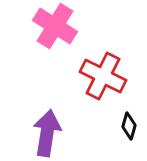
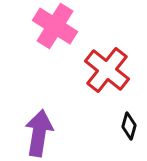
red cross: moved 4 px right, 6 px up; rotated 12 degrees clockwise
purple arrow: moved 8 px left
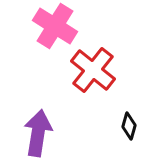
red cross: moved 14 px left
purple arrow: moved 1 px left
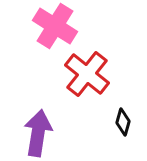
red cross: moved 6 px left, 4 px down
black diamond: moved 6 px left, 4 px up
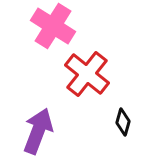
pink cross: moved 2 px left
purple arrow: moved 2 px up; rotated 12 degrees clockwise
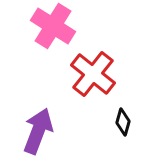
red cross: moved 6 px right
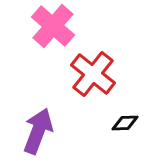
pink cross: rotated 9 degrees clockwise
black diamond: moved 2 px right, 1 px down; rotated 72 degrees clockwise
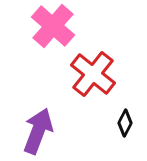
black diamond: rotated 60 degrees counterclockwise
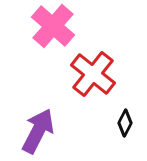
purple arrow: rotated 6 degrees clockwise
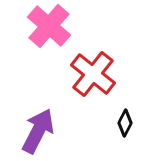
pink cross: moved 4 px left
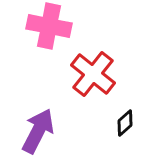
pink cross: rotated 30 degrees counterclockwise
black diamond: rotated 20 degrees clockwise
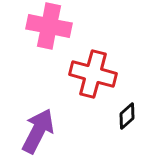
red cross: rotated 24 degrees counterclockwise
black diamond: moved 2 px right, 7 px up
